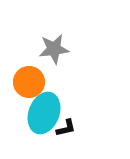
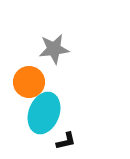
black L-shape: moved 13 px down
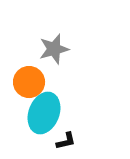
gray star: rotated 8 degrees counterclockwise
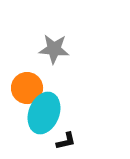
gray star: rotated 20 degrees clockwise
orange circle: moved 2 px left, 6 px down
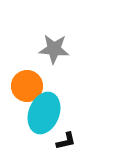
orange circle: moved 2 px up
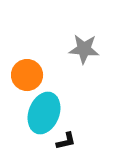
gray star: moved 30 px right
orange circle: moved 11 px up
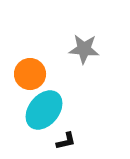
orange circle: moved 3 px right, 1 px up
cyan ellipse: moved 3 px up; rotated 18 degrees clockwise
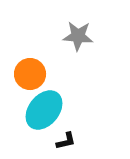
gray star: moved 6 px left, 13 px up
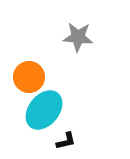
gray star: moved 1 px down
orange circle: moved 1 px left, 3 px down
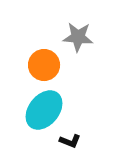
orange circle: moved 15 px right, 12 px up
black L-shape: moved 4 px right; rotated 35 degrees clockwise
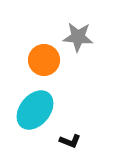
orange circle: moved 5 px up
cyan ellipse: moved 9 px left
